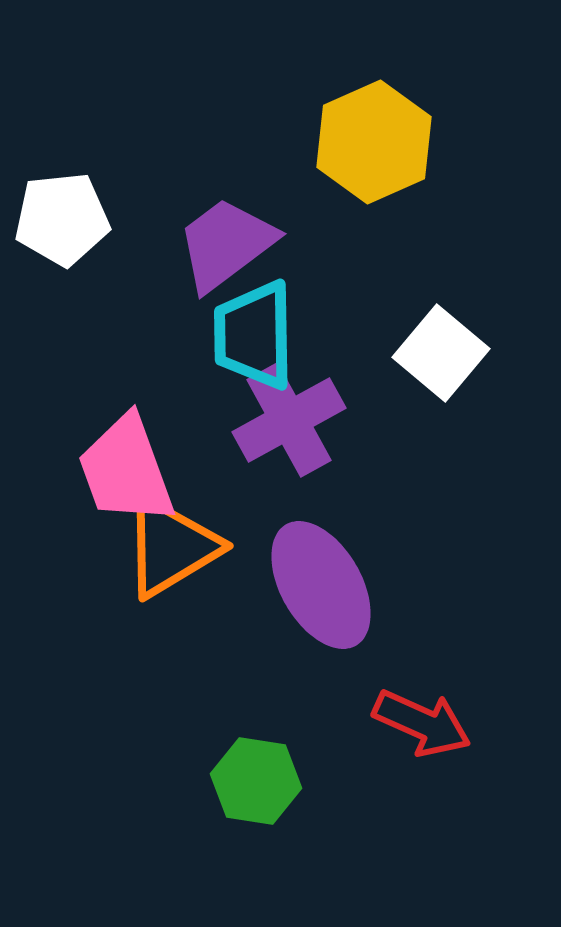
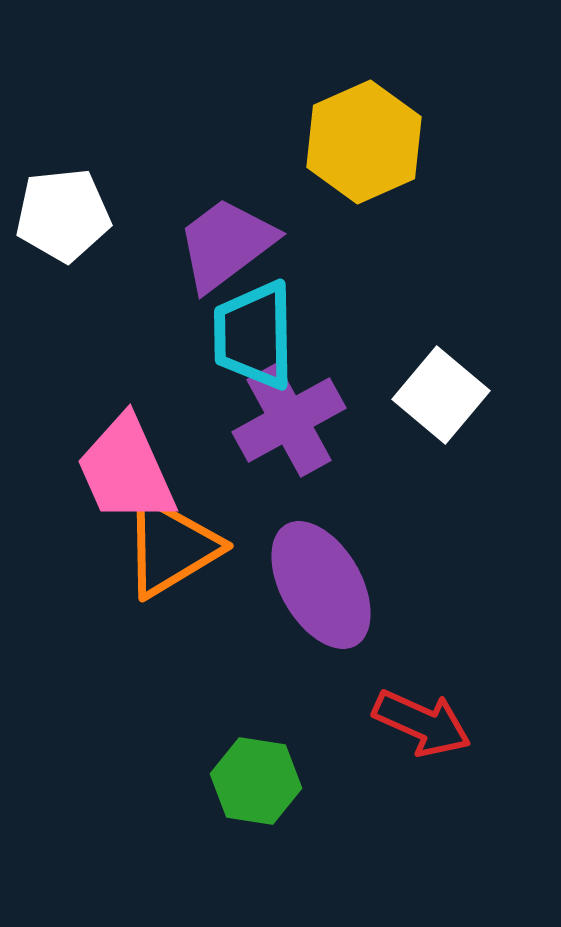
yellow hexagon: moved 10 px left
white pentagon: moved 1 px right, 4 px up
white square: moved 42 px down
pink trapezoid: rotated 4 degrees counterclockwise
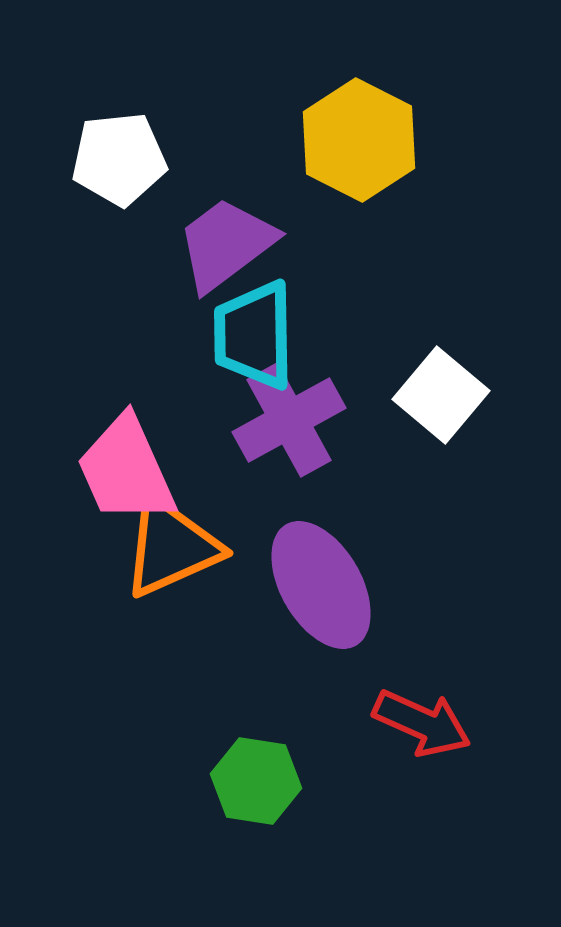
yellow hexagon: moved 5 px left, 2 px up; rotated 9 degrees counterclockwise
white pentagon: moved 56 px right, 56 px up
orange triangle: rotated 7 degrees clockwise
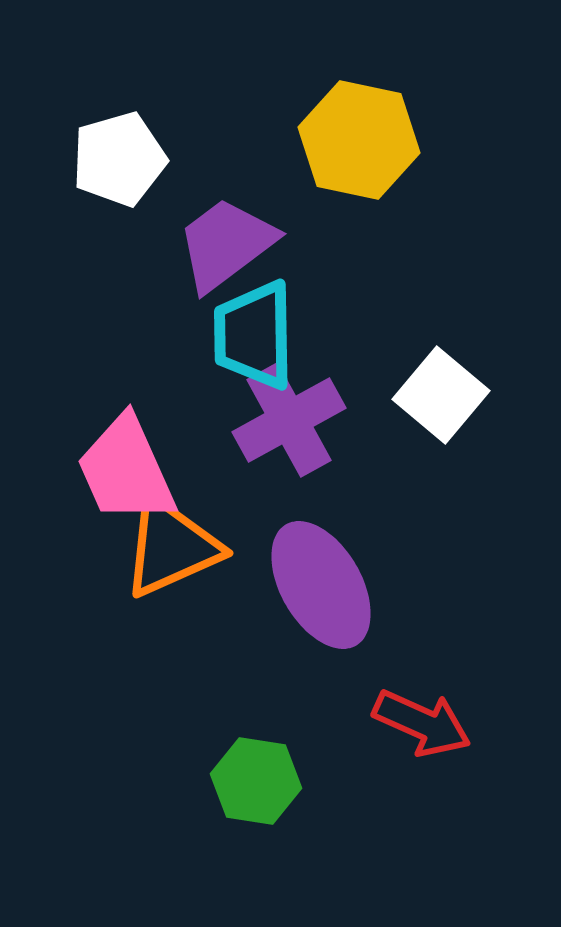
yellow hexagon: rotated 15 degrees counterclockwise
white pentagon: rotated 10 degrees counterclockwise
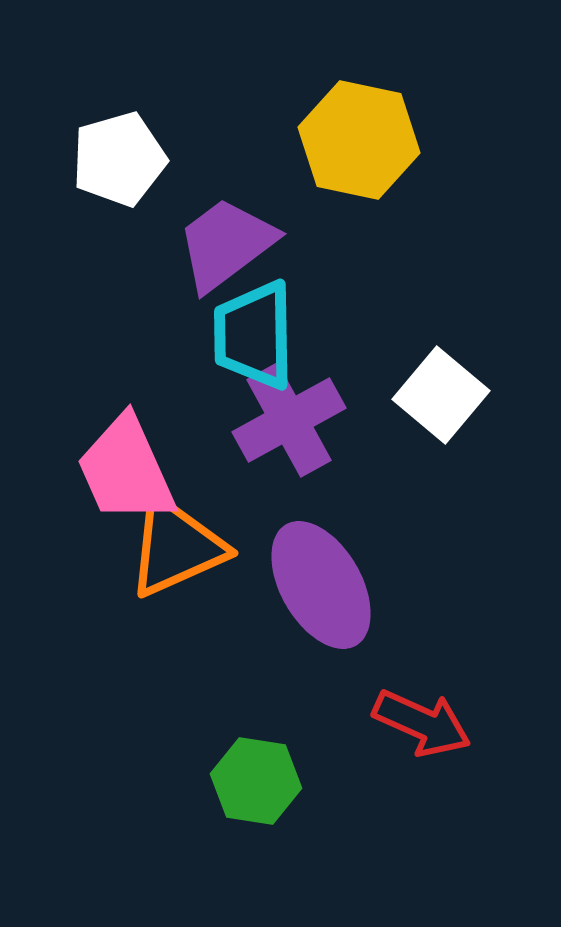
orange triangle: moved 5 px right
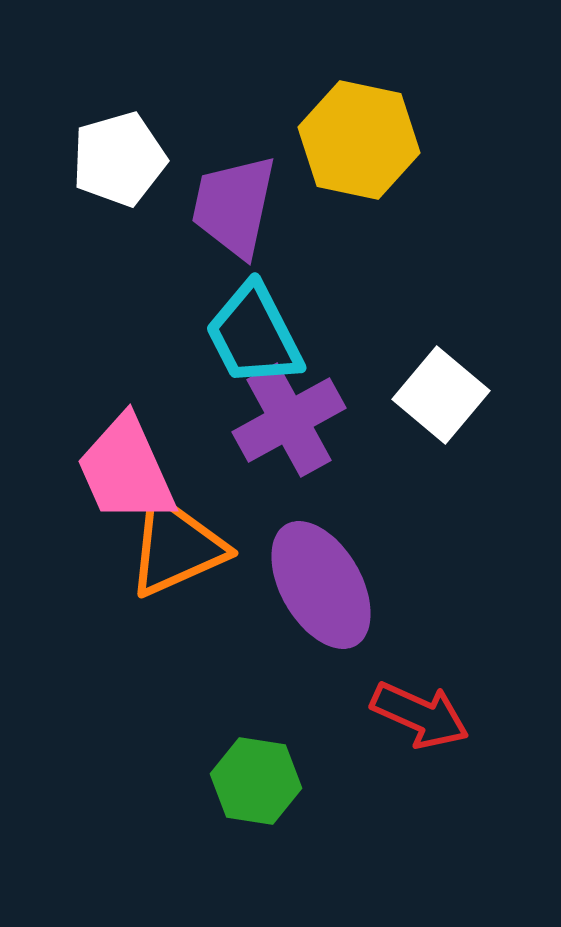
purple trapezoid: moved 8 px right, 38 px up; rotated 41 degrees counterclockwise
cyan trapezoid: rotated 26 degrees counterclockwise
red arrow: moved 2 px left, 8 px up
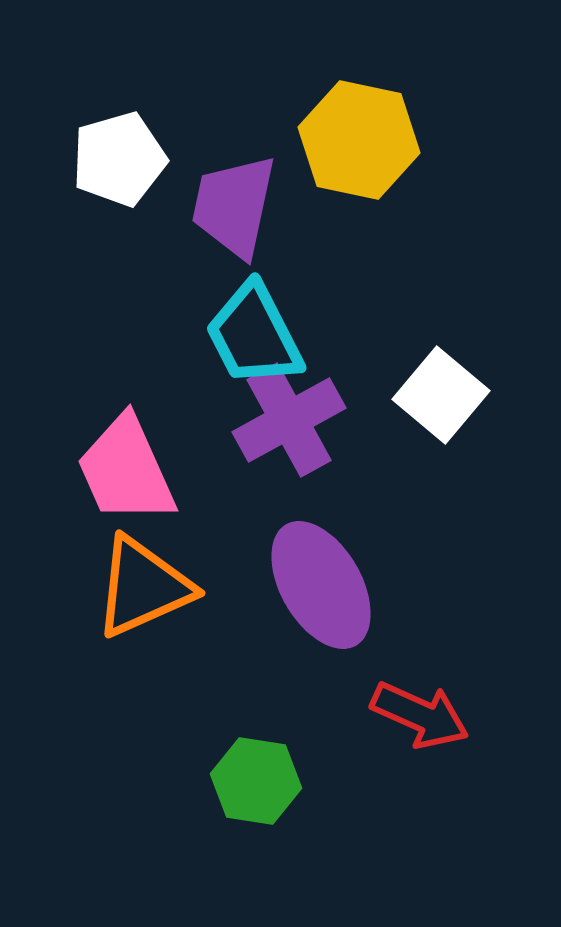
orange triangle: moved 33 px left, 40 px down
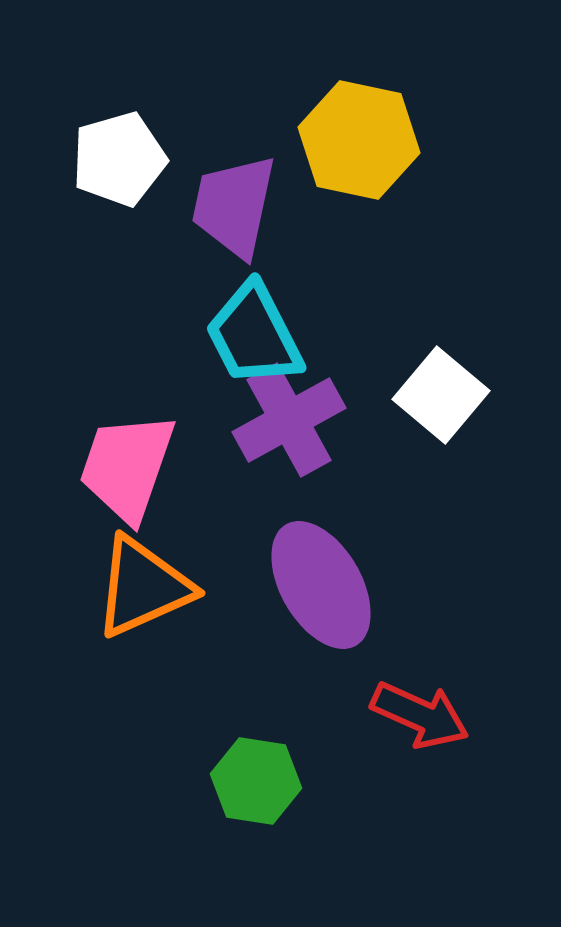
pink trapezoid: moved 1 px right, 3 px up; rotated 43 degrees clockwise
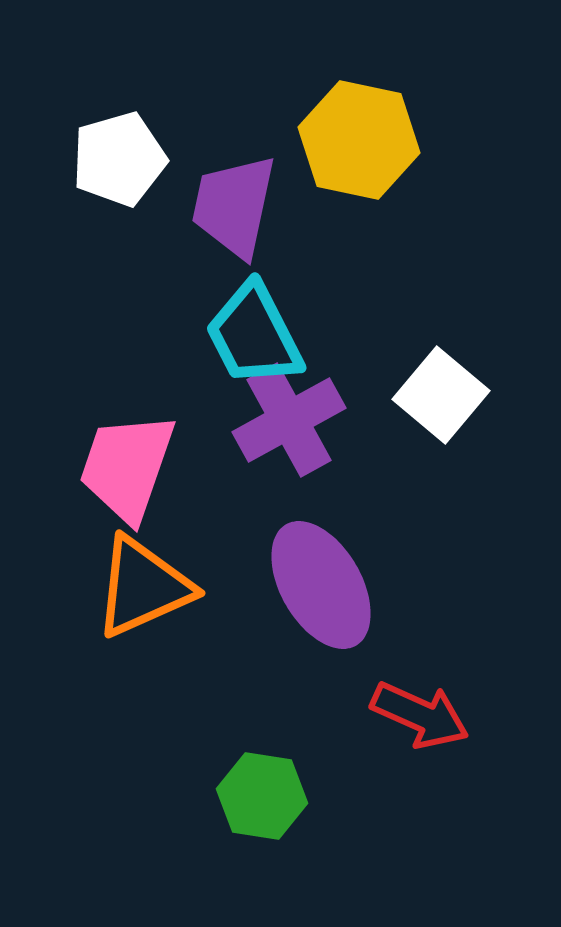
green hexagon: moved 6 px right, 15 px down
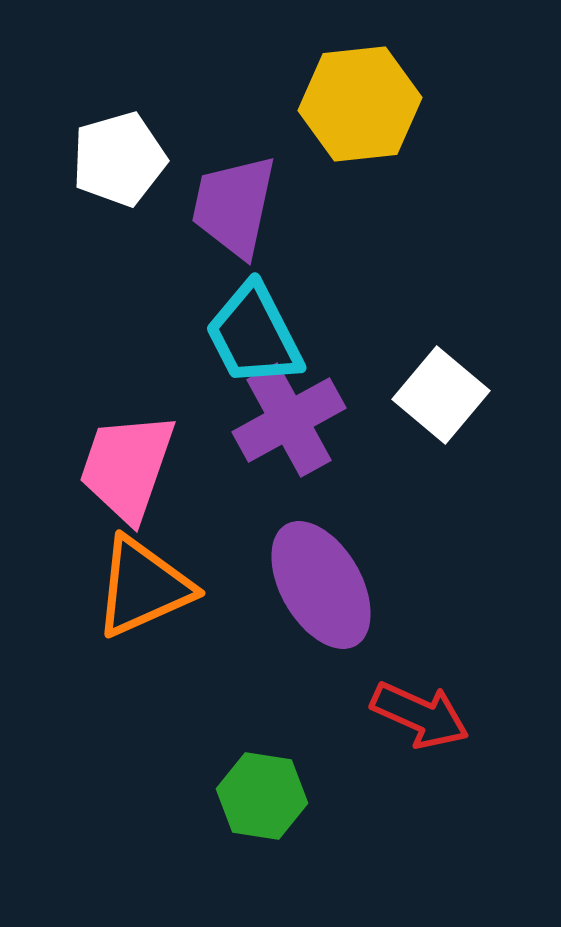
yellow hexagon: moved 1 px right, 36 px up; rotated 18 degrees counterclockwise
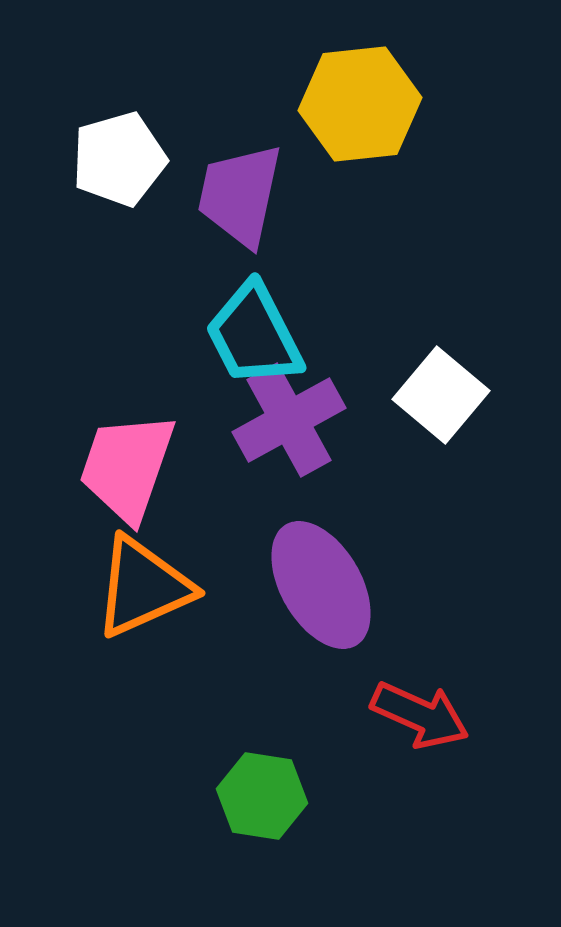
purple trapezoid: moved 6 px right, 11 px up
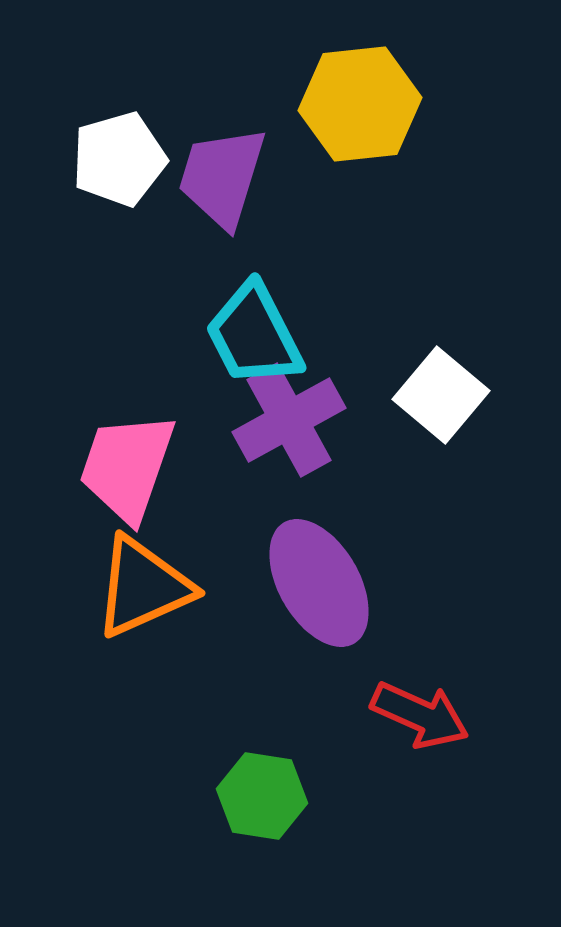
purple trapezoid: moved 18 px left, 18 px up; rotated 5 degrees clockwise
purple ellipse: moved 2 px left, 2 px up
